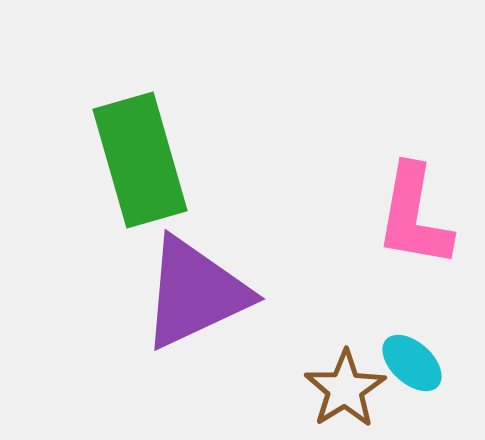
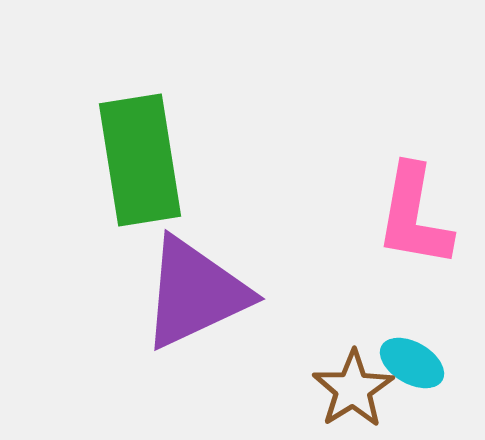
green rectangle: rotated 7 degrees clockwise
cyan ellipse: rotated 12 degrees counterclockwise
brown star: moved 8 px right
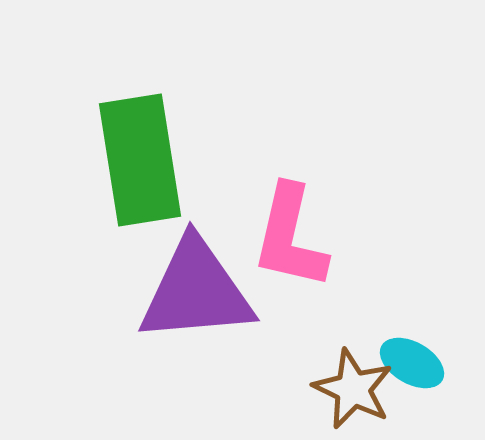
pink L-shape: moved 124 px left, 21 px down; rotated 3 degrees clockwise
purple triangle: moved 1 px right, 2 px up; rotated 20 degrees clockwise
brown star: rotated 14 degrees counterclockwise
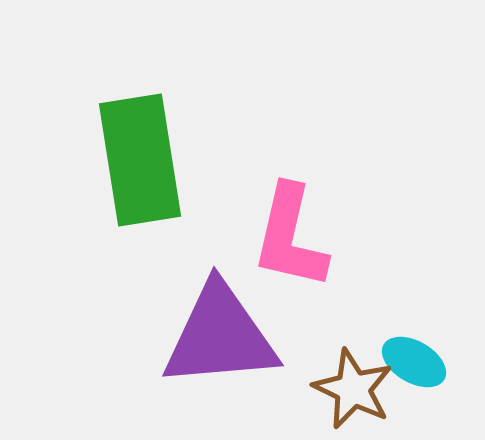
purple triangle: moved 24 px right, 45 px down
cyan ellipse: moved 2 px right, 1 px up
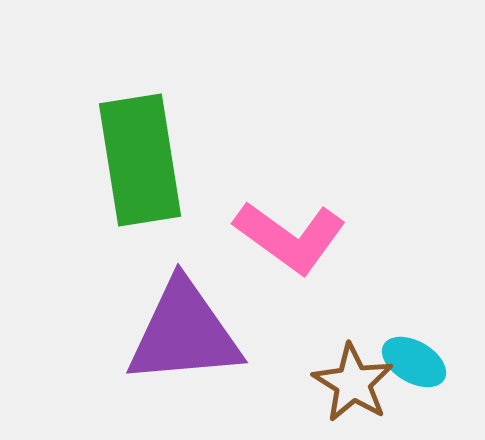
pink L-shape: rotated 67 degrees counterclockwise
purple triangle: moved 36 px left, 3 px up
brown star: moved 6 px up; rotated 6 degrees clockwise
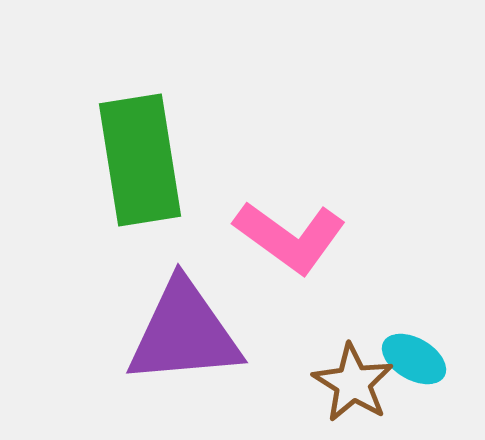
cyan ellipse: moved 3 px up
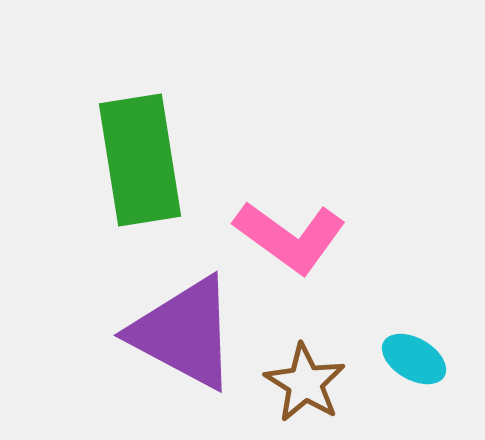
purple triangle: rotated 33 degrees clockwise
brown star: moved 48 px left
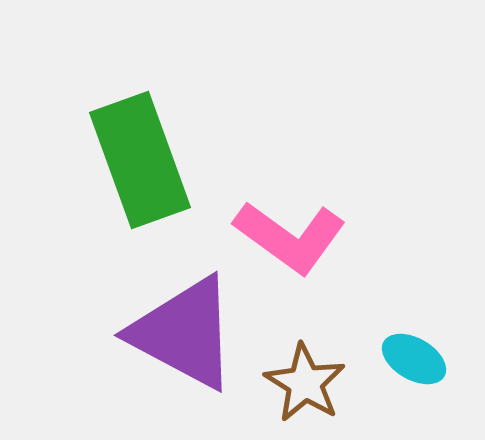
green rectangle: rotated 11 degrees counterclockwise
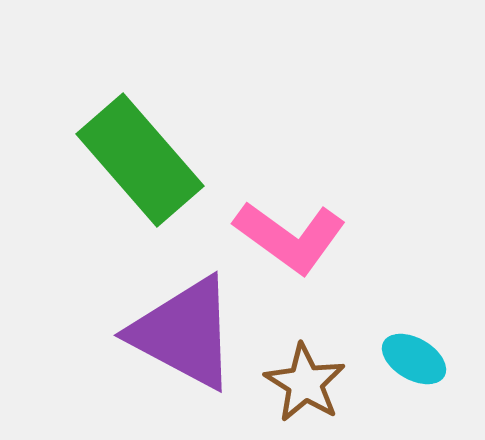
green rectangle: rotated 21 degrees counterclockwise
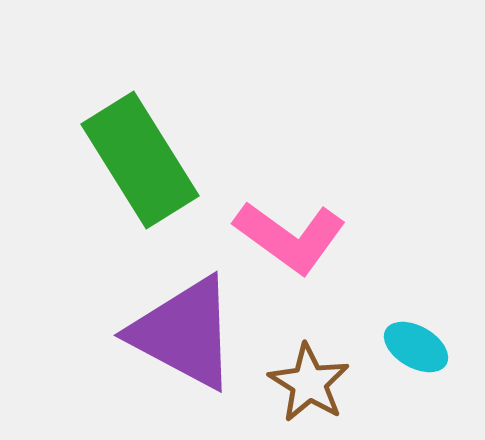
green rectangle: rotated 9 degrees clockwise
cyan ellipse: moved 2 px right, 12 px up
brown star: moved 4 px right
